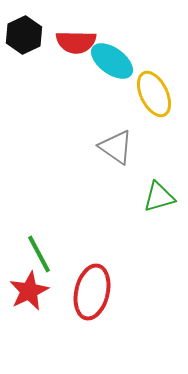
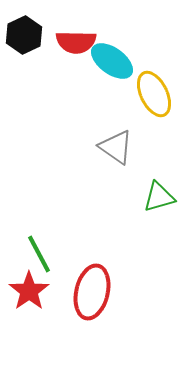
red star: rotated 9 degrees counterclockwise
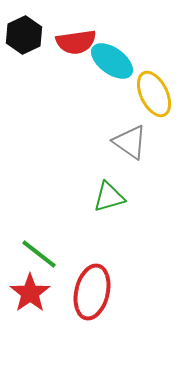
red semicircle: rotated 9 degrees counterclockwise
gray triangle: moved 14 px right, 5 px up
green triangle: moved 50 px left
green line: rotated 24 degrees counterclockwise
red star: moved 1 px right, 2 px down
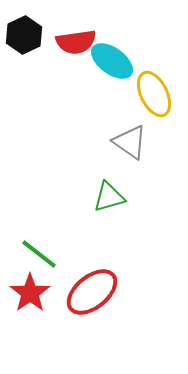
red ellipse: rotated 38 degrees clockwise
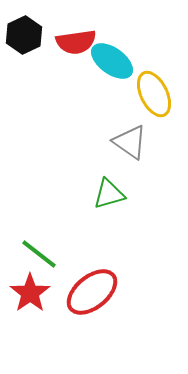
green triangle: moved 3 px up
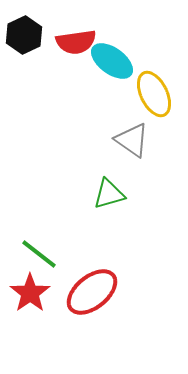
gray triangle: moved 2 px right, 2 px up
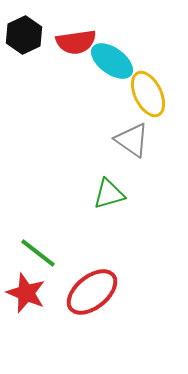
yellow ellipse: moved 6 px left
green line: moved 1 px left, 1 px up
red star: moved 4 px left; rotated 15 degrees counterclockwise
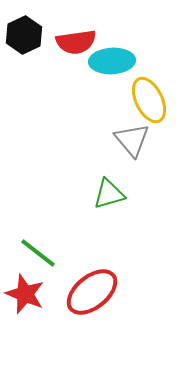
cyan ellipse: rotated 39 degrees counterclockwise
yellow ellipse: moved 1 px right, 6 px down
gray triangle: rotated 15 degrees clockwise
red star: moved 1 px left, 1 px down
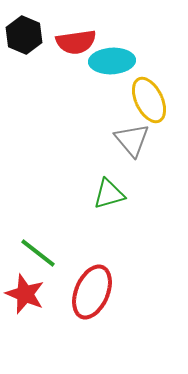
black hexagon: rotated 12 degrees counterclockwise
red ellipse: rotated 28 degrees counterclockwise
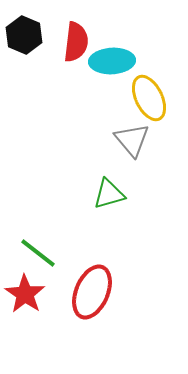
red semicircle: rotated 75 degrees counterclockwise
yellow ellipse: moved 2 px up
red star: rotated 12 degrees clockwise
